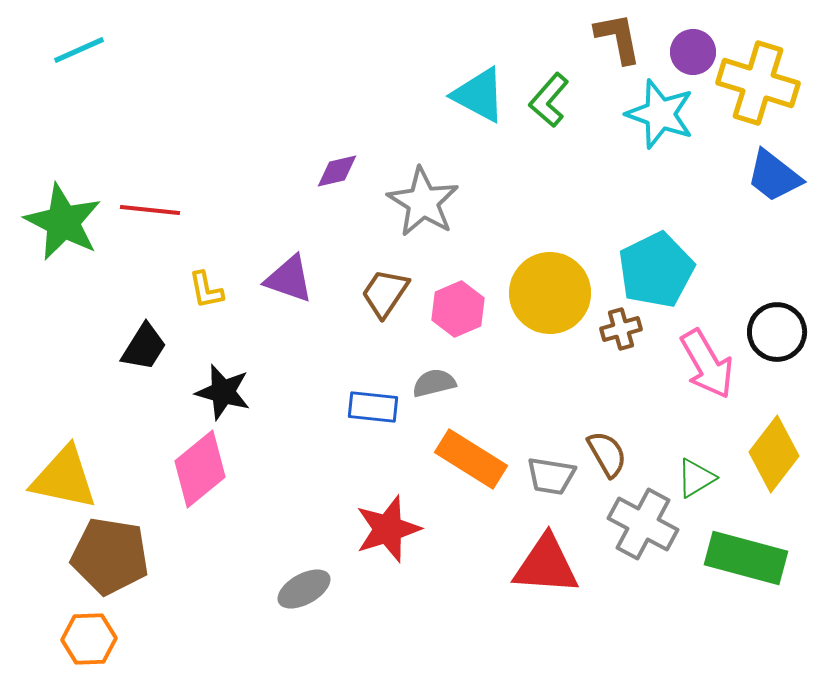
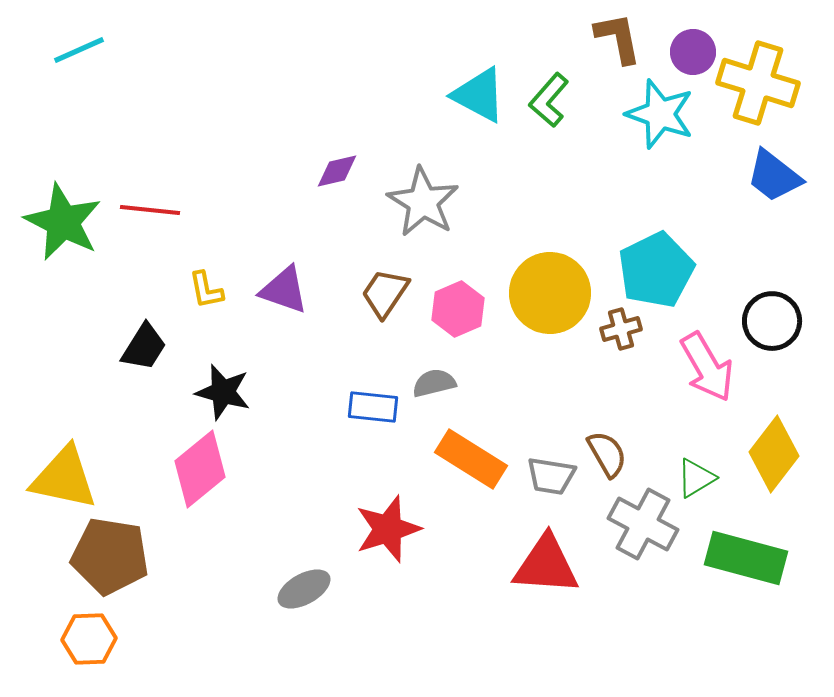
purple triangle: moved 5 px left, 11 px down
black circle: moved 5 px left, 11 px up
pink arrow: moved 3 px down
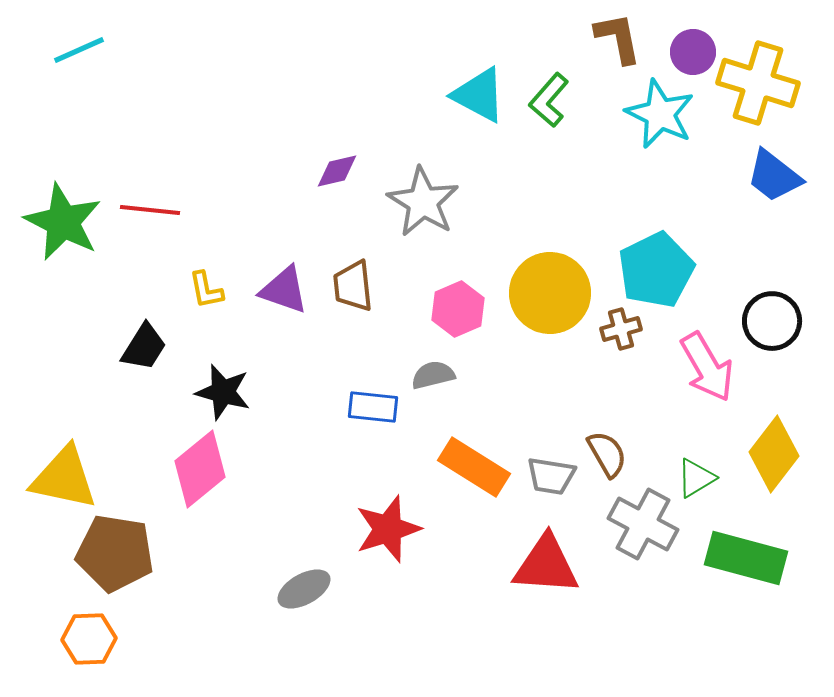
cyan star: rotated 6 degrees clockwise
brown trapezoid: moved 32 px left, 7 px up; rotated 40 degrees counterclockwise
gray semicircle: moved 1 px left, 8 px up
orange rectangle: moved 3 px right, 8 px down
brown pentagon: moved 5 px right, 3 px up
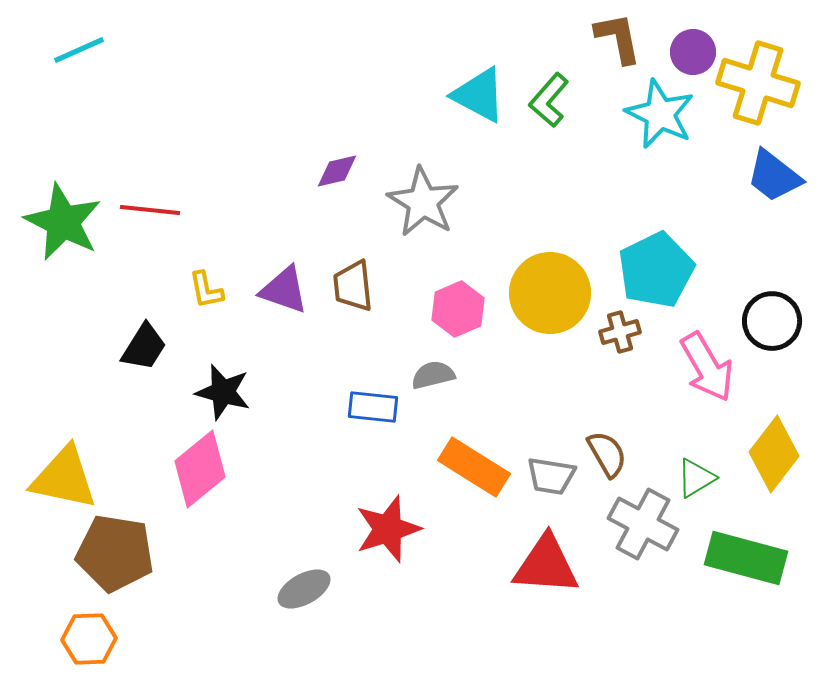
brown cross: moved 1 px left, 3 px down
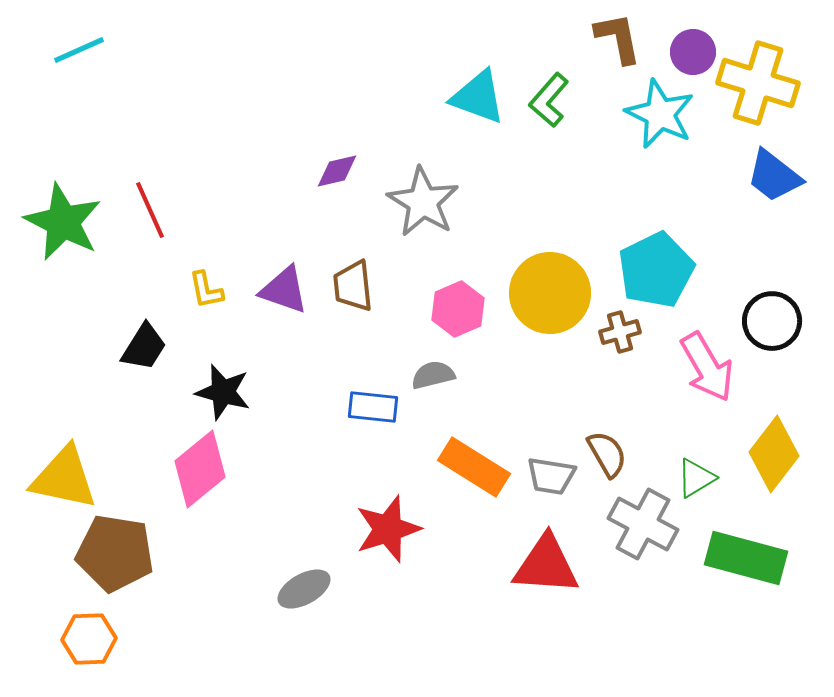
cyan triangle: moved 1 px left, 2 px down; rotated 8 degrees counterclockwise
red line: rotated 60 degrees clockwise
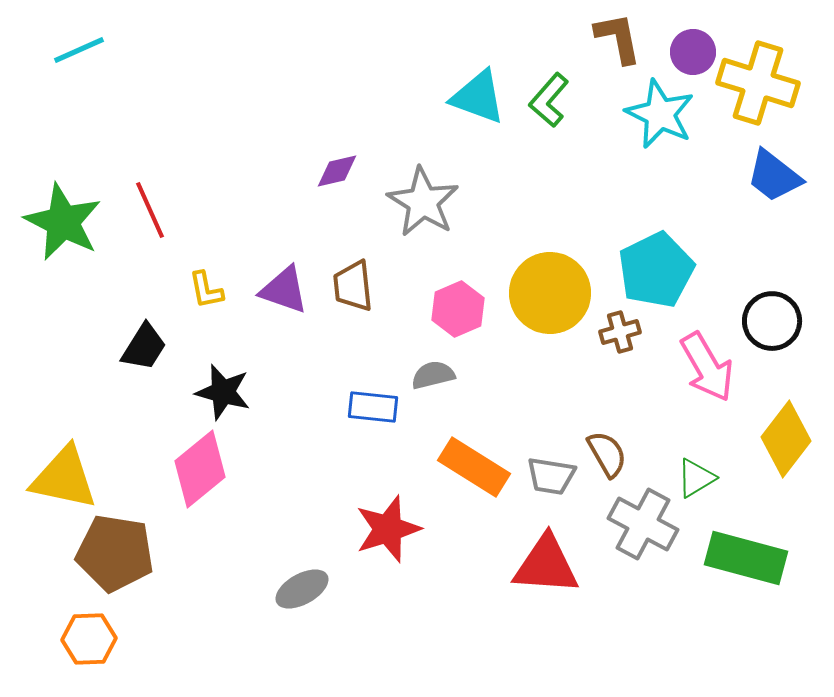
yellow diamond: moved 12 px right, 15 px up
gray ellipse: moved 2 px left
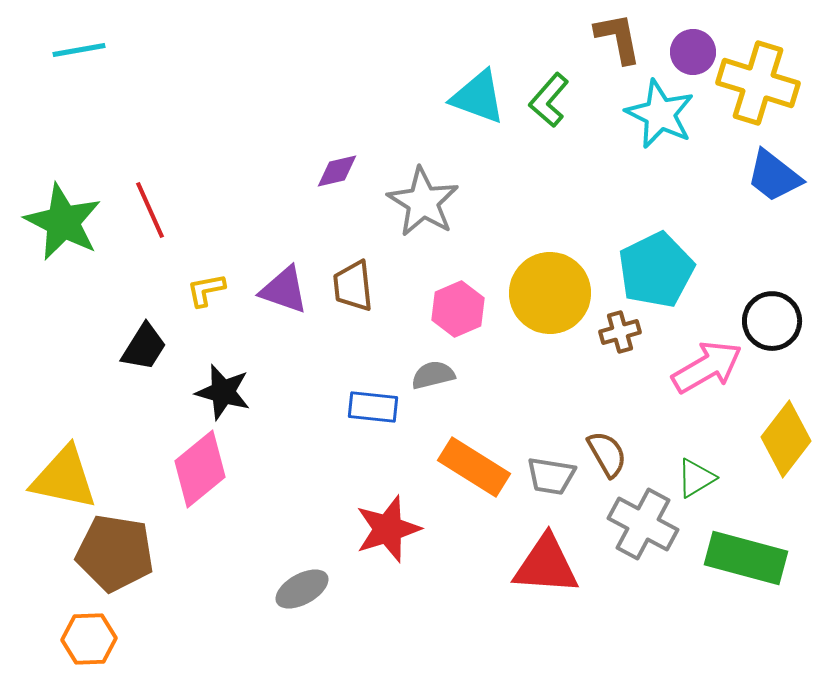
cyan line: rotated 14 degrees clockwise
yellow L-shape: rotated 90 degrees clockwise
pink arrow: rotated 90 degrees counterclockwise
